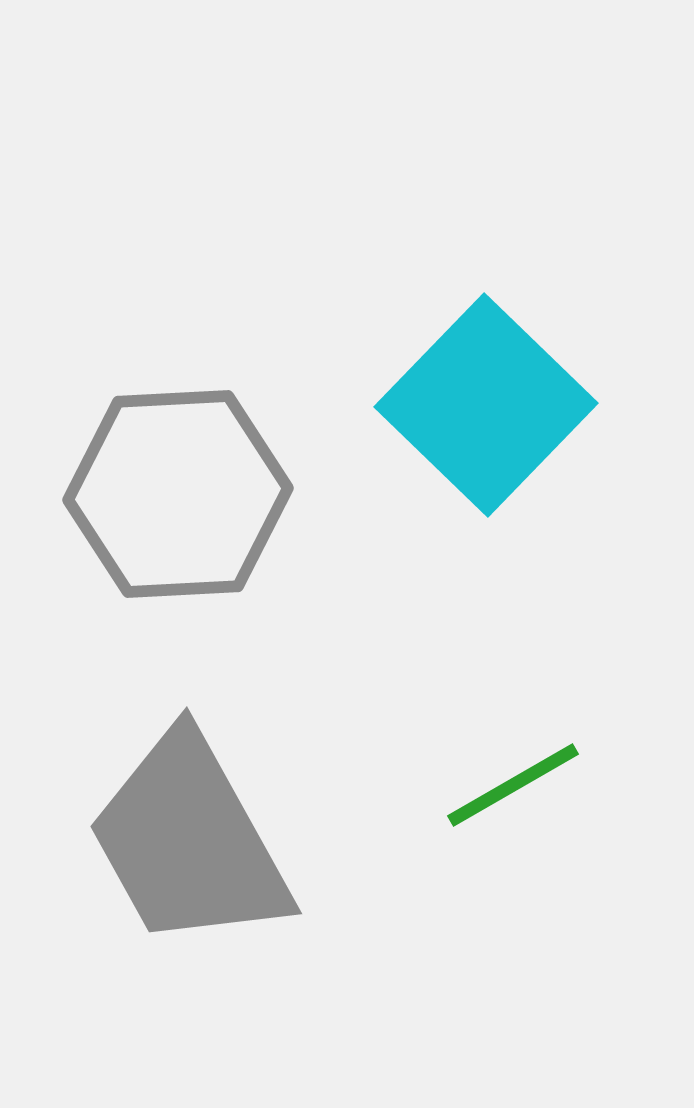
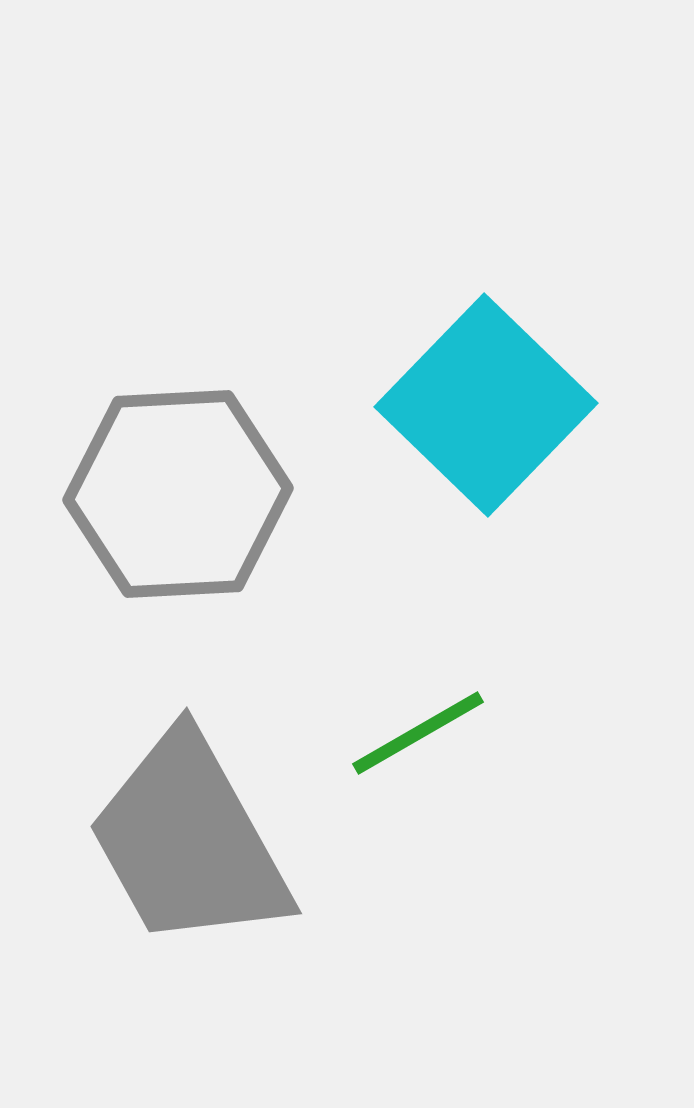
green line: moved 95 px left, 52 px up
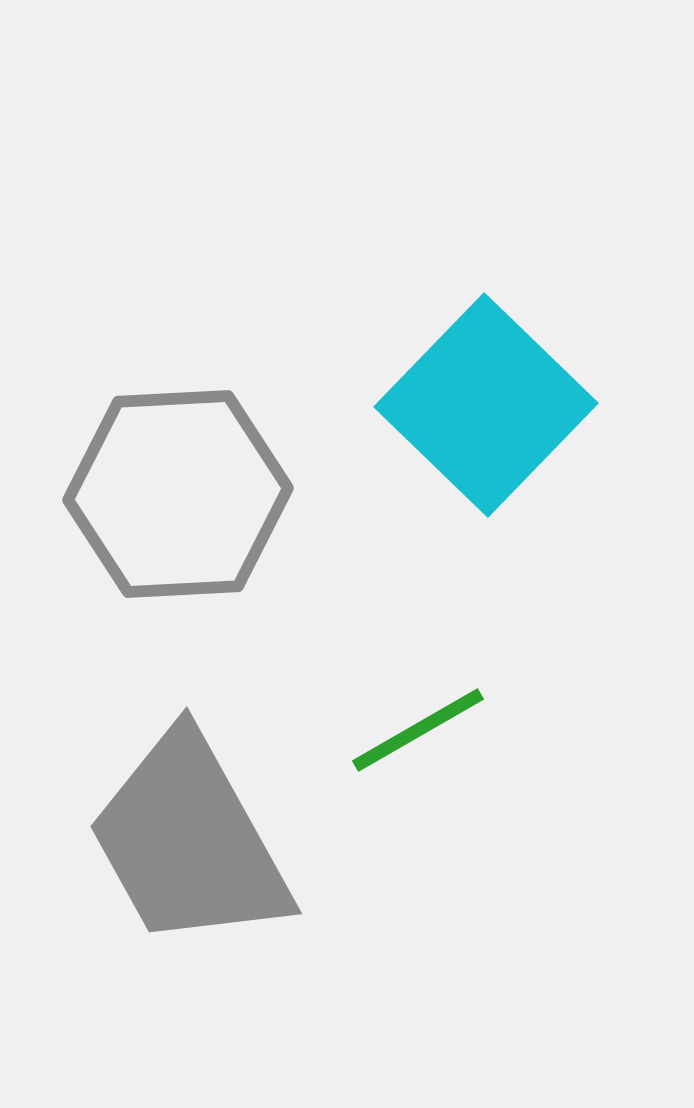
green line: moved 3 px up
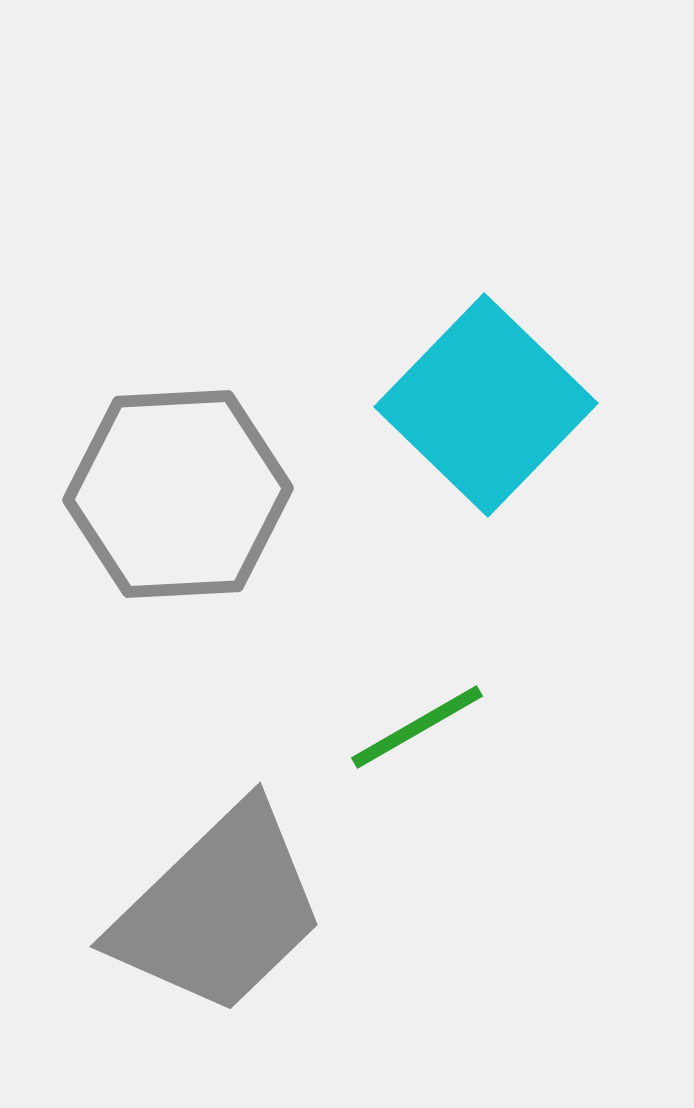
green line: moved 1 px left, 3 px up
gray trapezoid: moved 30 px right, 69 px down; rotated 105 degrees counterclockwise
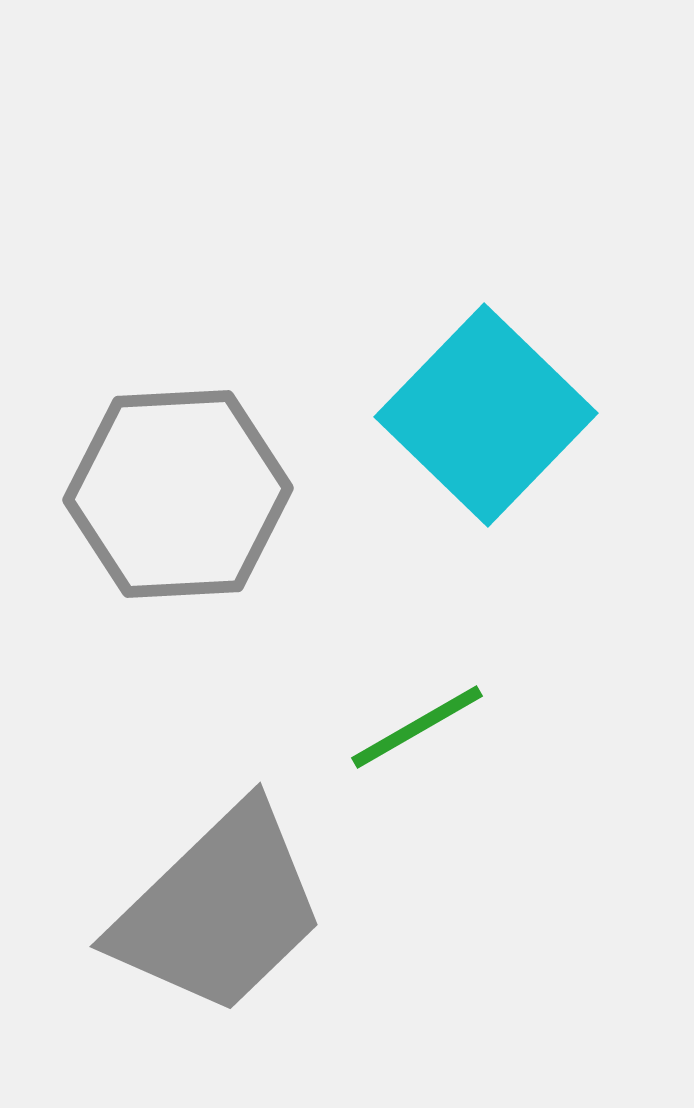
cyan square: moved 10 px down
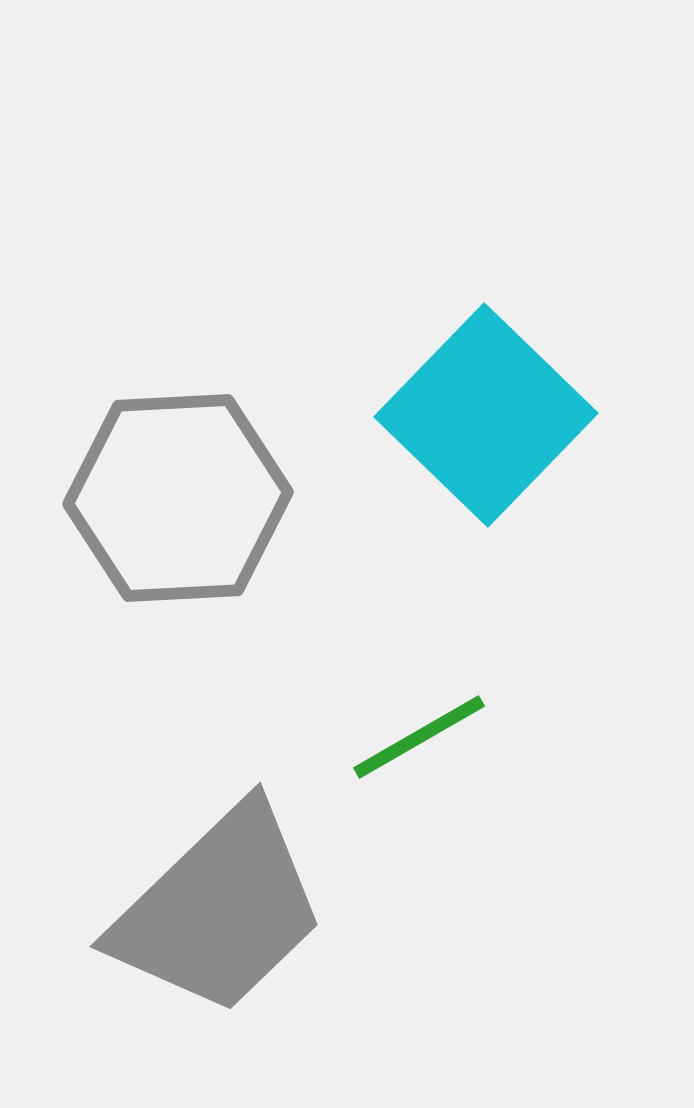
gray hexagon: moved 4 px down
green line: moved 2 px right, 10 px down
